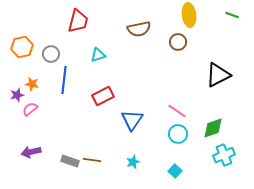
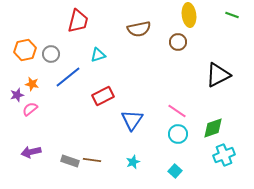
orange hexagon: moved 3 px right, 3 px down
blue line: moved 4 px right, 3 px up; rotated 44 degrees clockwise
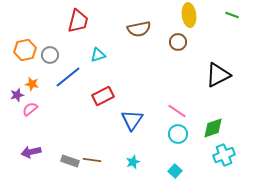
gray circle: moved 1 px left, 1 px down
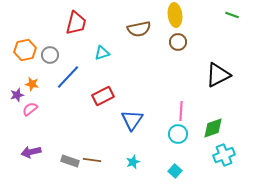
yellow ellipse: moved 14 px left
red trapezoid: moved 2 px left, 2 px down
cyan triangle: moved 4 px right, 2 px up
blue line: rotated 8 degrees counterclockwise
pink line: moved 4 px right; rotated 60 degrees clockwise
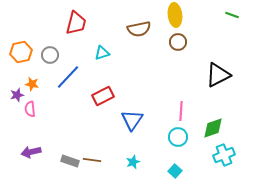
orange hexagon: moved 4 px left, 2 px down
pink semicircle: rotated 56 degrees counterclockwise
cyan circle: moved 3 px down
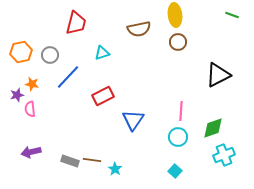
blue triangle: moved 1 px right
cyan star: moved 18 px left, 7 px down; rotated 16 degrees counterclockwise
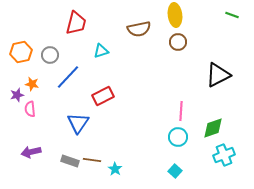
cyan triangle: moved 1 px left, 2 px up
blue triangle: moved 55 px left, 3 px down
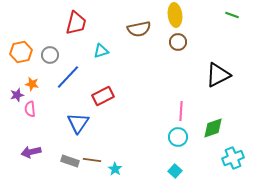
cyan cross: moved 9 px right, 3 px down
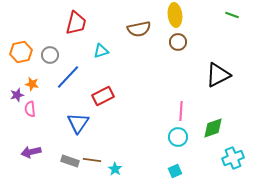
cyan square: rotated 24 degrees clockwise
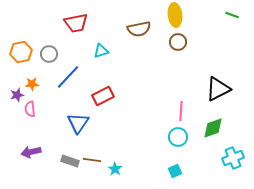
red trapezoid: rotated 65 degrees clockwise
gray circle: moved 1 px left, 1 px up
black triangle: moved 14 px down
orange star: rotated 16 degrees counterclockwise
